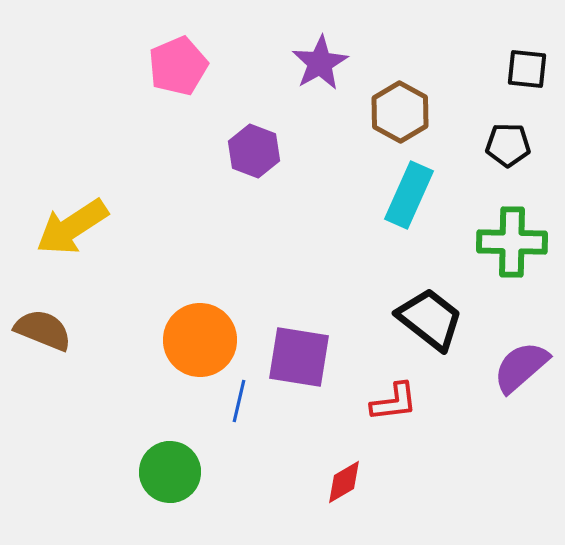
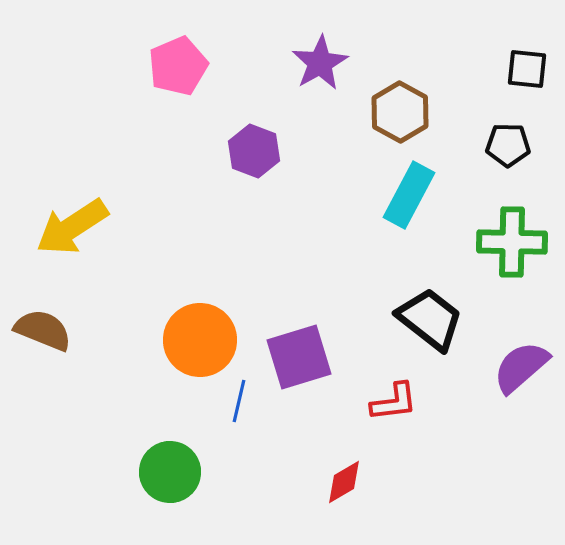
cyan rectangle: rotated 4 degrees clockwise
purple square: rotated 26 degrees counterclockwise
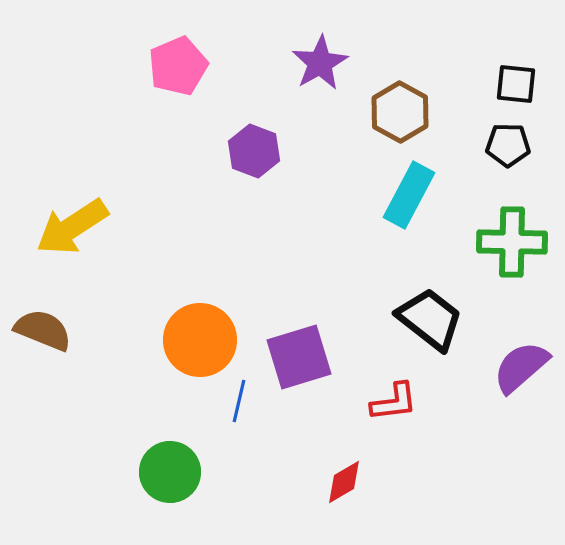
black square: moved 11 px left, 15 px down
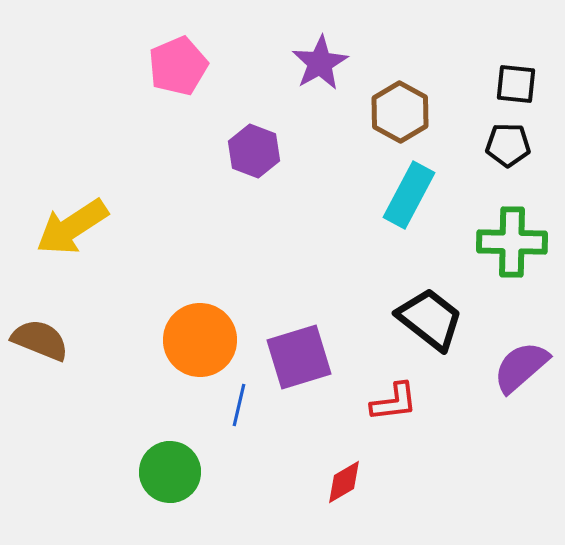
brown semicircle: moved 3 px left, 10 px down
blue line: moved 4 px down
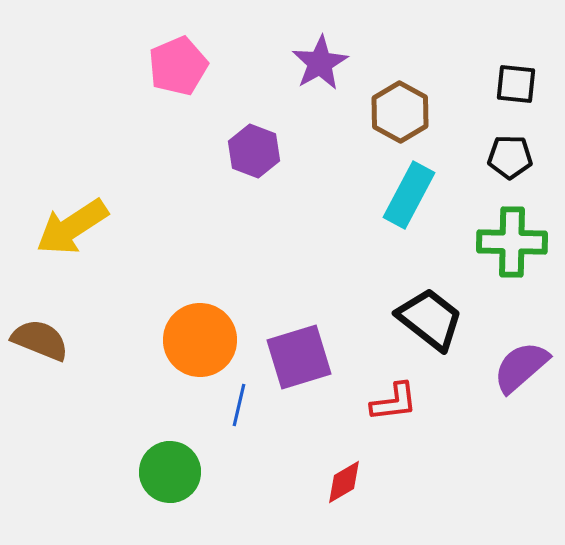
black pentagon: moved 2 px right, 12 px down
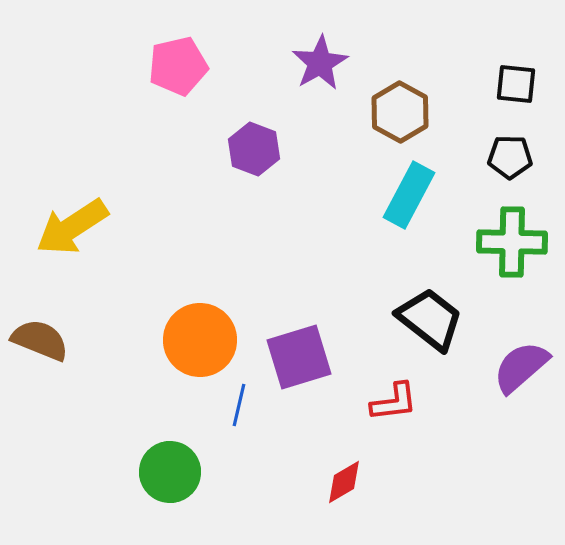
pink pentagon: rotated 10 degrees clockwise
purple hexagon: moved 2 px up
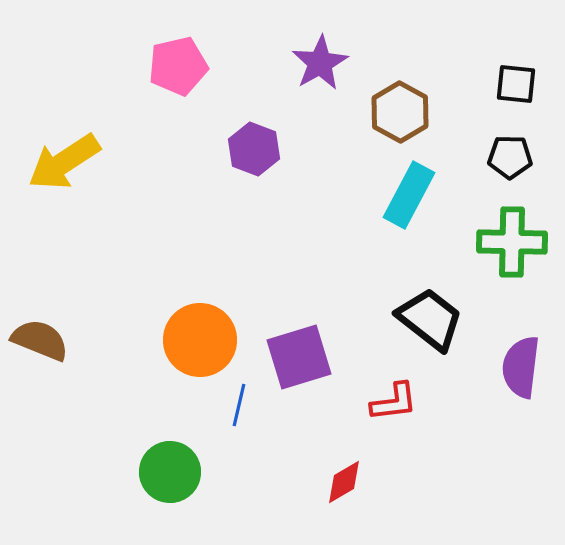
yellow arrow: moved 8 px left, 65 px up
purple semicircle: rotated 42 degrees counterclockwise
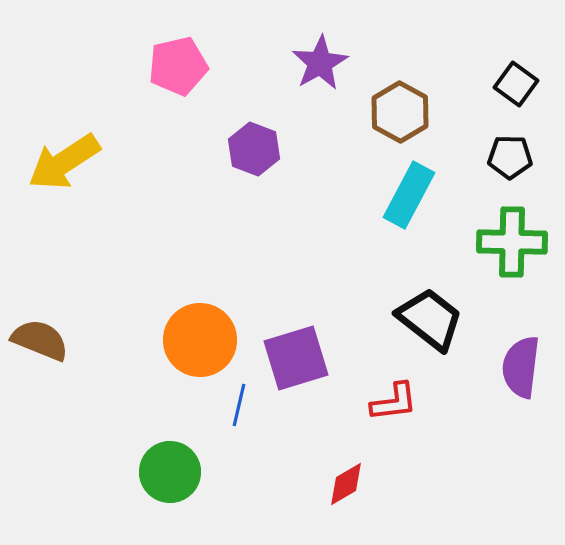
black square: rotated 30 degrees clockwise
purple square: moved 3 px left, 1 px down
red diamond: moved 2 px right, 2 px down
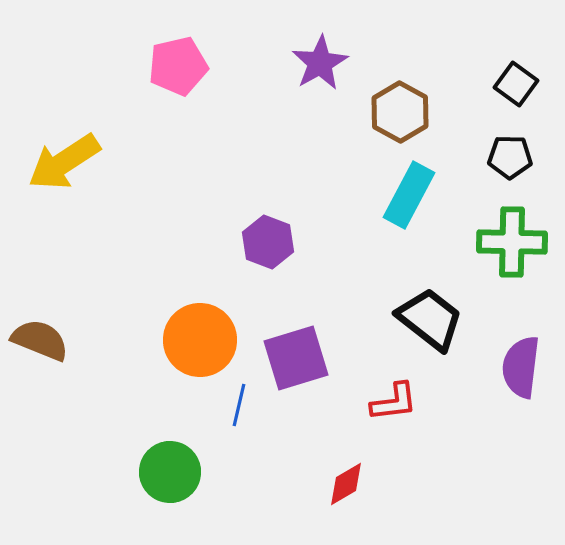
purple hexagon: moved 14 px right, 93 px down
